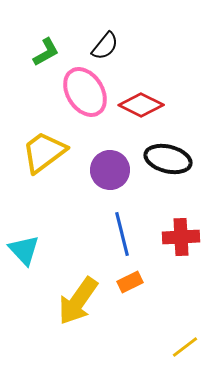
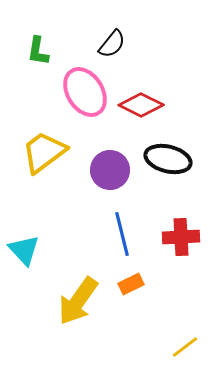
black semicircle: moved 7 px right, 2 px up
green L-shape: moved 8 px left, 1 px up; rotated 128 degrees clockwise
orange rectangle: moved 1 px right, 2 px down
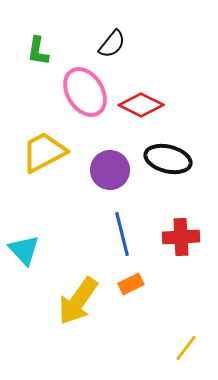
yellow trapezoid: rotated 9 degrees clockwise
yellow line: moved 1 px right, 1 px down; rotated 16 degrees counterclockwise
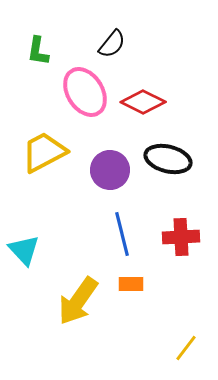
red diamond: moved 2 px right, 3 px up
orange rectangle: rotated 25 degrees clockwise
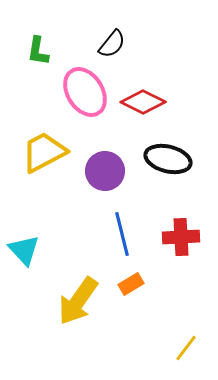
purple circle: moved 5 px left, 1 px down
orange rectangle: rotated 30 degrees counterclockwise
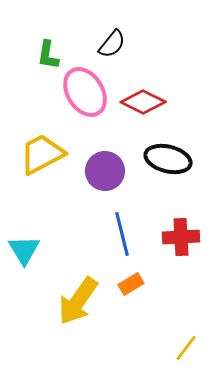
green L-shape: moved 10 px right, 4 px down
yellow trapezoid: moved 2 px left, 2 px down
cyan triangle: rotated 12 degrees clockwise
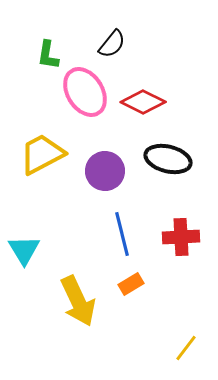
yellow arrow: rotated 60 degrees counterclockwise
